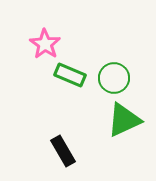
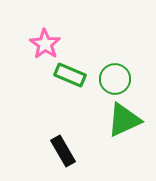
green circle: moved 1 px right, 1 px down
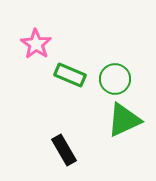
pink star: moved 9 px left
black rectangle: moved 1 px right, 1 px up
